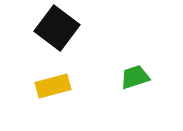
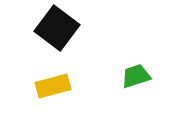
green trapezoid: moved 1 px right, 1 px up
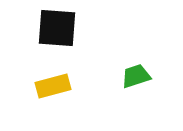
black square: rotated 33 degrees counterclockwise
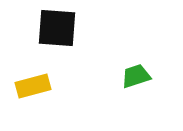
yellow rectangle: moved 20 px left
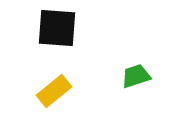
yellow rectangle: moved 21 px right, 5 px down; rotated 24 degrees counterclockwise
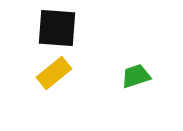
yellow rectangle: moved 18 px up
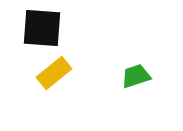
black square: moved 15 px left
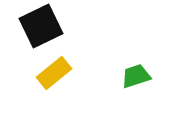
black square: moved 1 px left, 2 px up; rotated 30 degrees counterclockwise
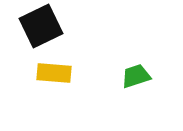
yellow rectangle: rotated 44 degrees clockwise
